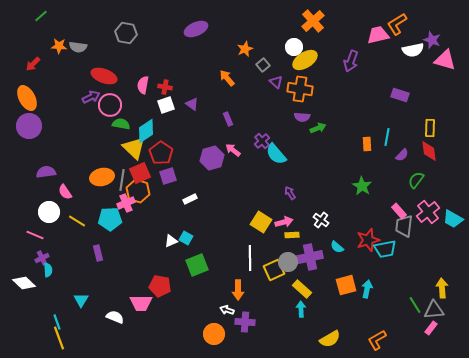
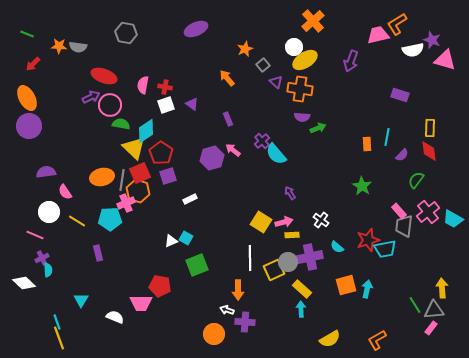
green line at (41, 16): moved 14 px left, 18 px down; rotated 64 degrees clockwise
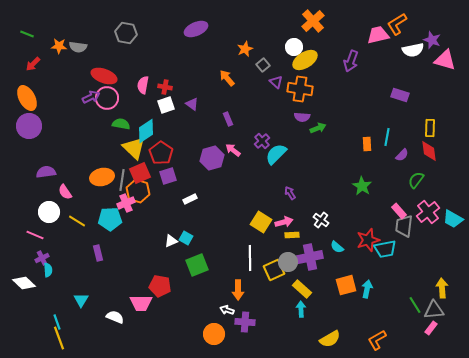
pink circle at (110, 105): moved 3 px left, 7 px up
cyan semicircle at (276, 154): rotated 85 degrees clockwise
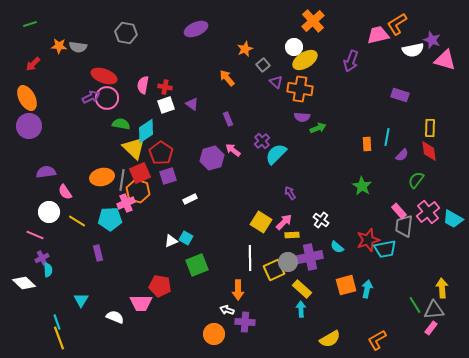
green line at (27, 34): moved 3 px right, 10 px up; rotated 40 degrees counterclockwise
pink arrow at (284, 222): rotated 30 degrees counterclockwise
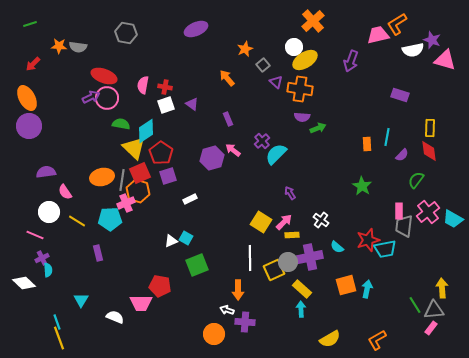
pink rectangle at (399, 211): rotated 42 degrees clockwise
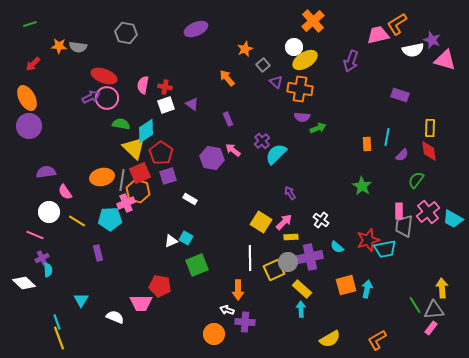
purple hexagon at (212, 158): rotated 25 degrees clockwise
white rectangle at (190, 199): rotated 56 degrees clockwise
yellow rectangle at (292, 235): moved 1 px left, 2 px down
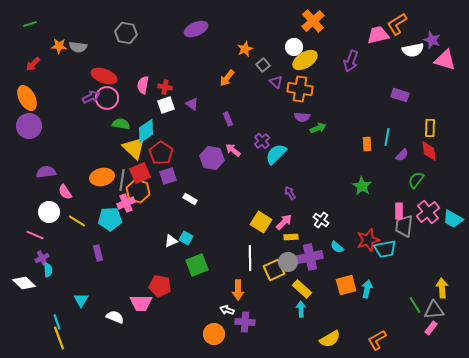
orange arrow at (227, 78): rotated 102 degrees counterclockwise
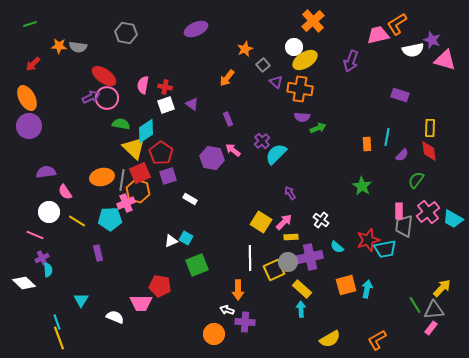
red ellipse at (104, 76): rotated 15 degrees clockwise
yellow arrow at (442, 288): rotated 48 degrees clockwise
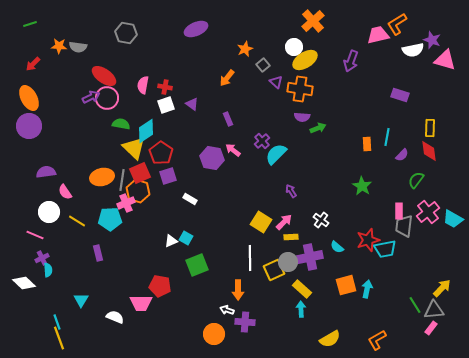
orange ellipse at (27, 98): moved 2 px right
purple arrow at (290, 193): moved 1 px right, 2 px up
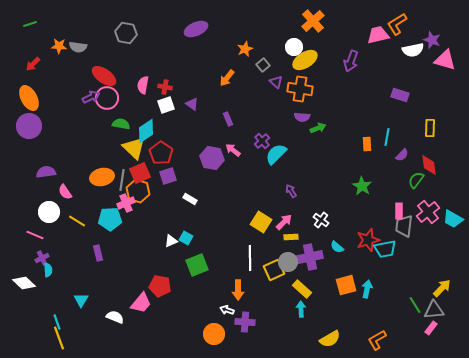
red diamond at (429, 151): moved 14 px down
pink trapezoid at (141, 303): rotated 50 degrees counterclockwise
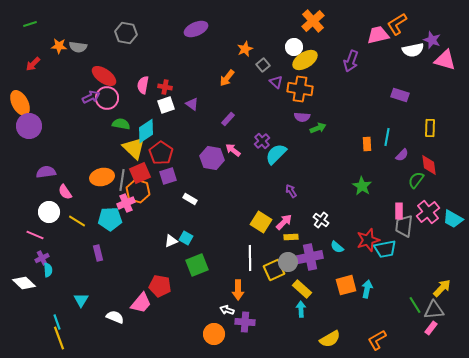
orange ellipse at (29, 98): moved 9 px left, 5 px down
purple rectangle at (228, 119): rotated 64 degrees clockwise
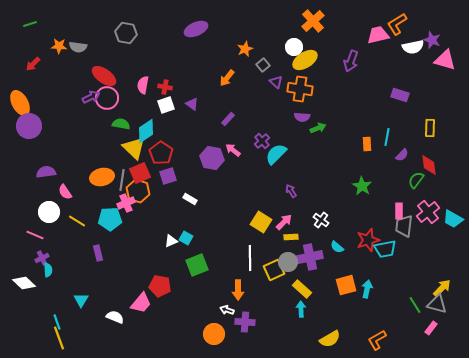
white semicircle at (413, 50): moved 3 px up
gray triangle at (434, 310): moved 3 px right, 6 px up; rotated 20 degrees clockwise
